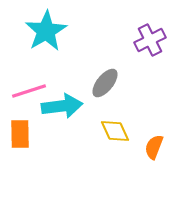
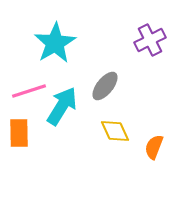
cyan star: moved 9 px right, 12 px down
gray ellipse: moved 3 px down
cyan arrow: rotated 51 degrees counterclockwise
orange rectangle: moved 1 px left, 1 px up
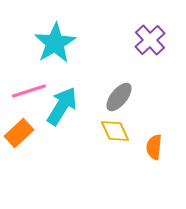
purple cross: rotated 16 degrees counterclockwise
gray ellipse: moved 14 px right, 11 px down
orange rectangle: rotated 48 degrees clockwise
orange semicircle: rotated 15 degrees counterclockwise
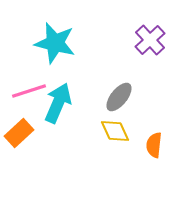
cyan star: rotated 27 degrees counterclockwise
cyan arrow: moved 4 px left, 3 px up; rotated 9 degrees counterclockwise
orange semicircle: moved 2 px up
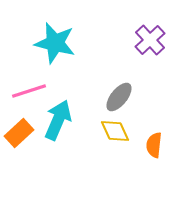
cyan arrow: moved 17 px down
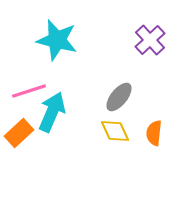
cyan star: moved 2 px right, 3 px up
cyan arrow: moved 6 px left, 8 px up
orange semicircle: moved 12 px up
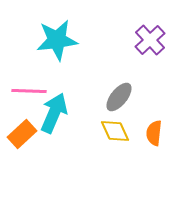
cyan star: rotated 21 degrees counterclockwise
pink line: rotated 20 degrees clockwise
cyan arrow: moved 2 px right, 1 px down
orange rectangle: moved 3 px right, 1 px down
